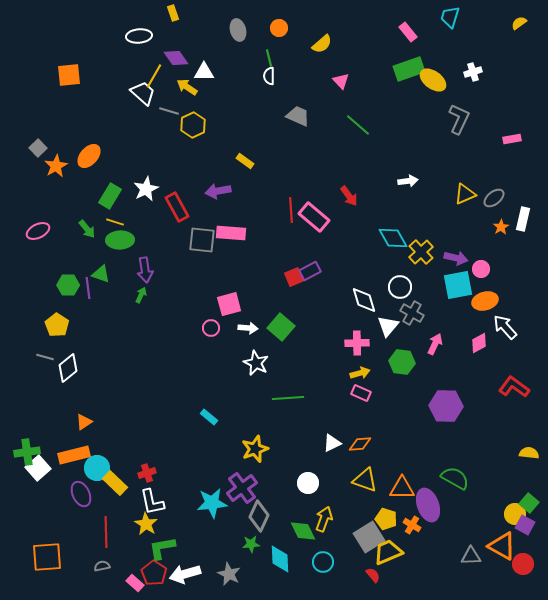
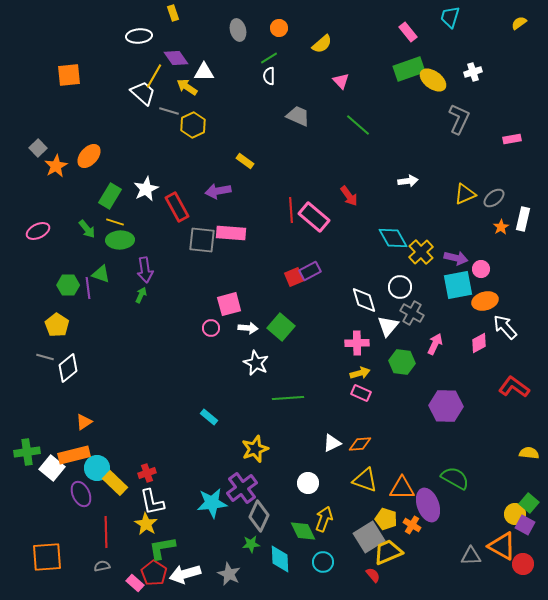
green line at (269, 58): rotated 72 degrees clockwise
white square at (38, 468): moved 14 px right; rotated 10 degrees counterclockwise
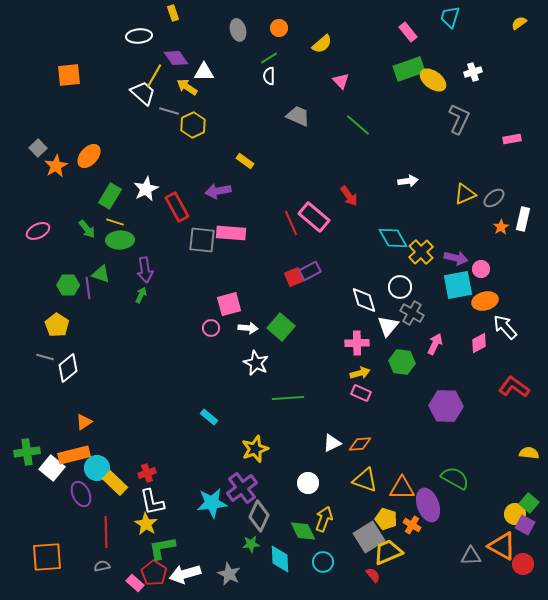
red line at (291, 210): moved 13 px down; rotated 20 degrees counterclockwise
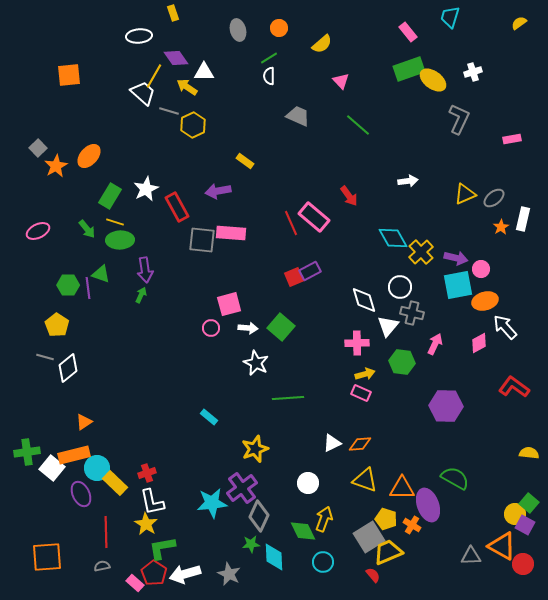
gray cross at (412, 313): rotated 15 degrees counterclockwise
yellow arrow at (360, 373): moved 5 px right, 1 px down
cyan diamond at (280, 559): moved 6 px left, 2 px up
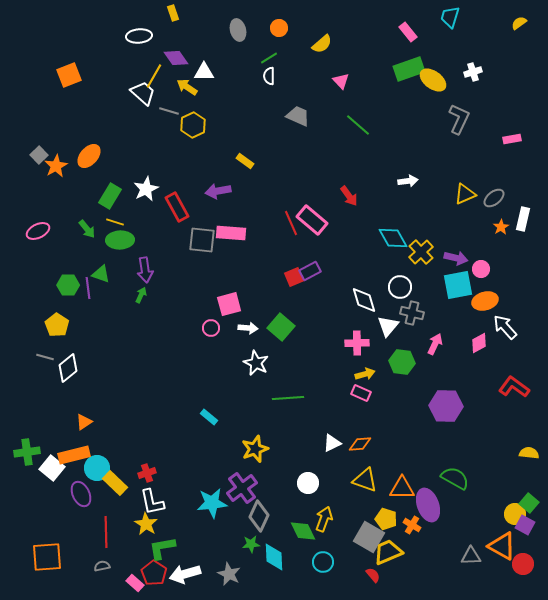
orange square at (69, 75): rotated 15 degrees counterclockwise
gray square at (38, 148): moved 1 px right, 7 px down
pink rectangle at (314, 217): moved 2 px left, 3 px down
gray square at (369, 537): rotated 28 degrees counterclockwise
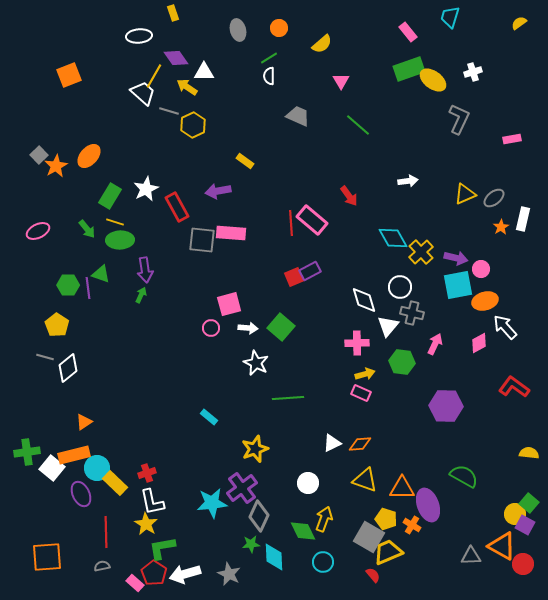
pink triangle at (341, 81): rotated 12 degrees clockwise
red line at (291, 223): rotated 20 degrees clockwise
green semicircle at (455, 478): moved 9 px right, 2 px up
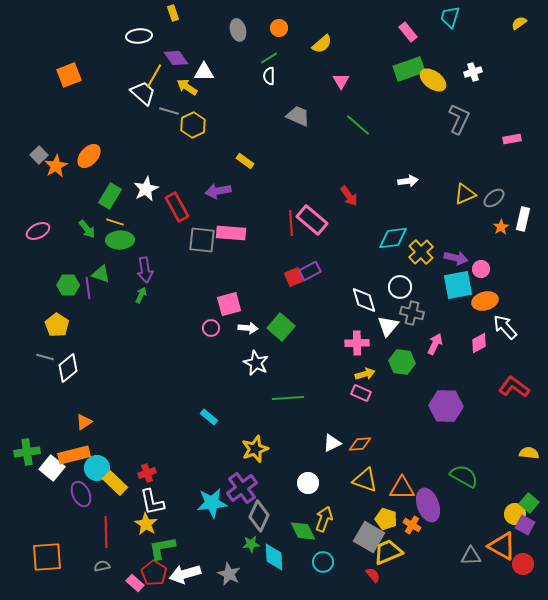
cyan diamond at (393, 238): rotated 68 degrees counterclockwise
